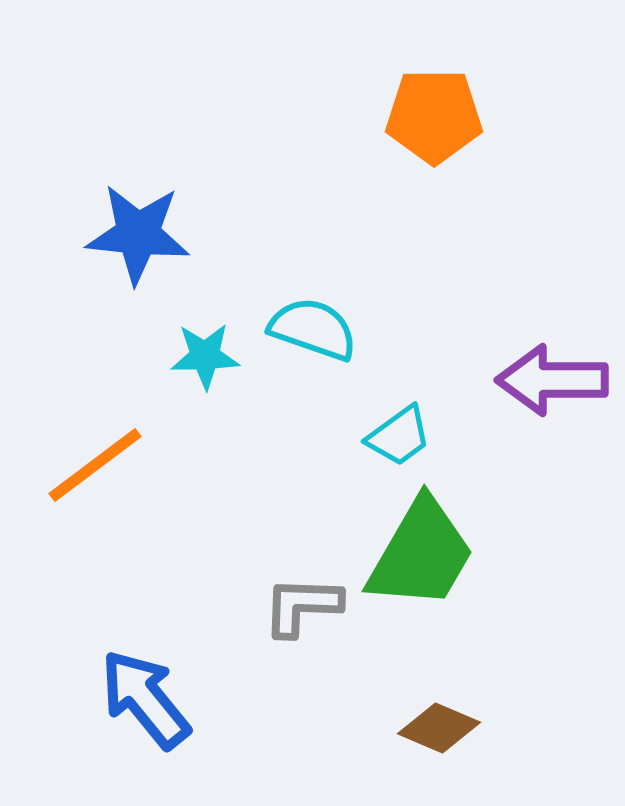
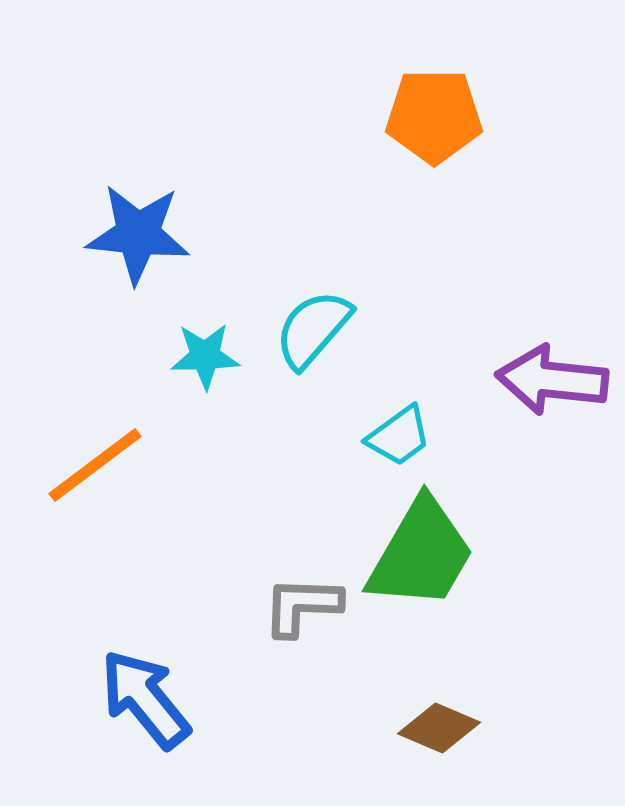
cyan semicircle: rotated 68 degrees counterclockwise
purple arrow: rotated 6 degrees clockwise
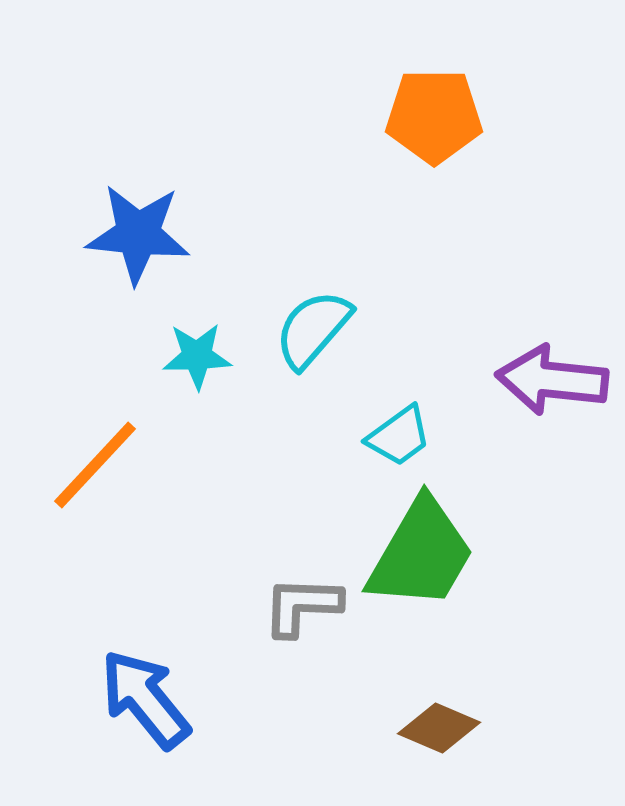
cyan star: moved 8 px left
orange line: rotated 10 degrees counterclockwise
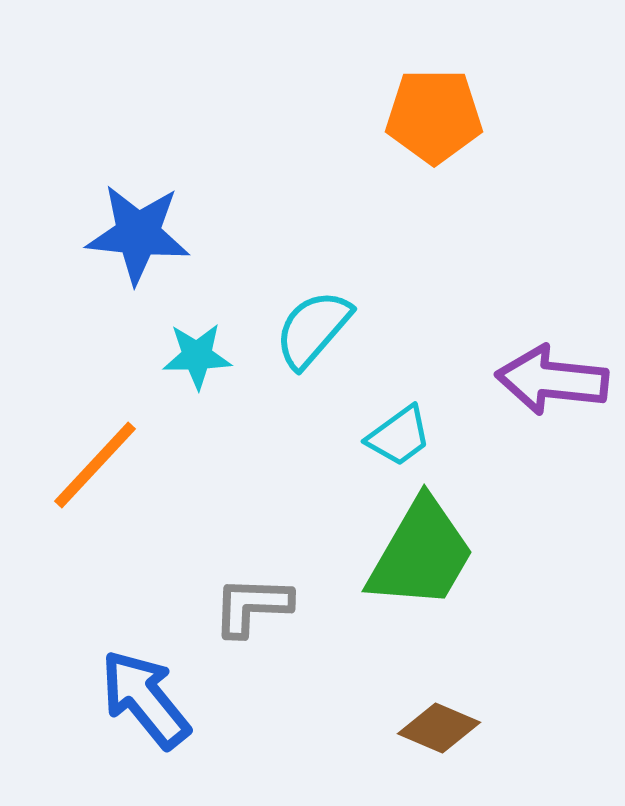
gray L-shape: moved 50 px left
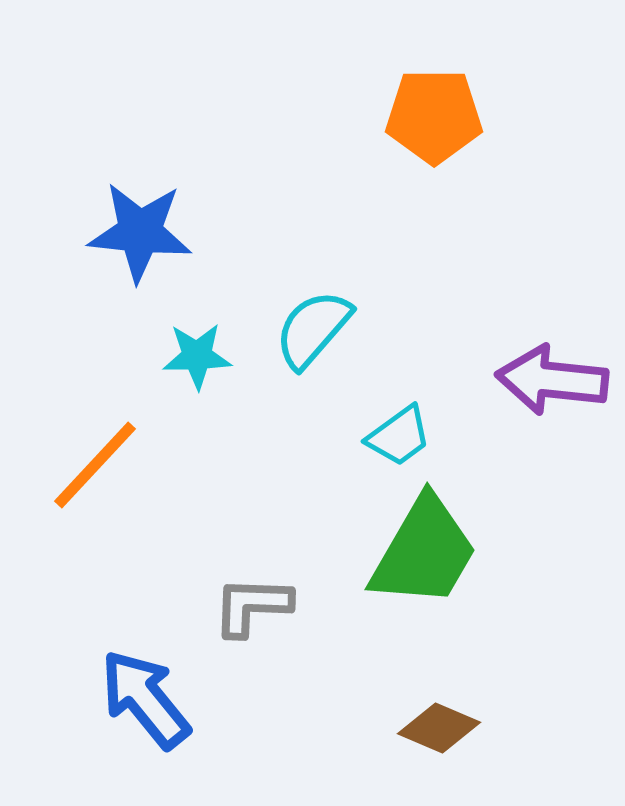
blue star: moved 2 px right, 2 px up
green trapezoid: moved 3 px right, 2 px up
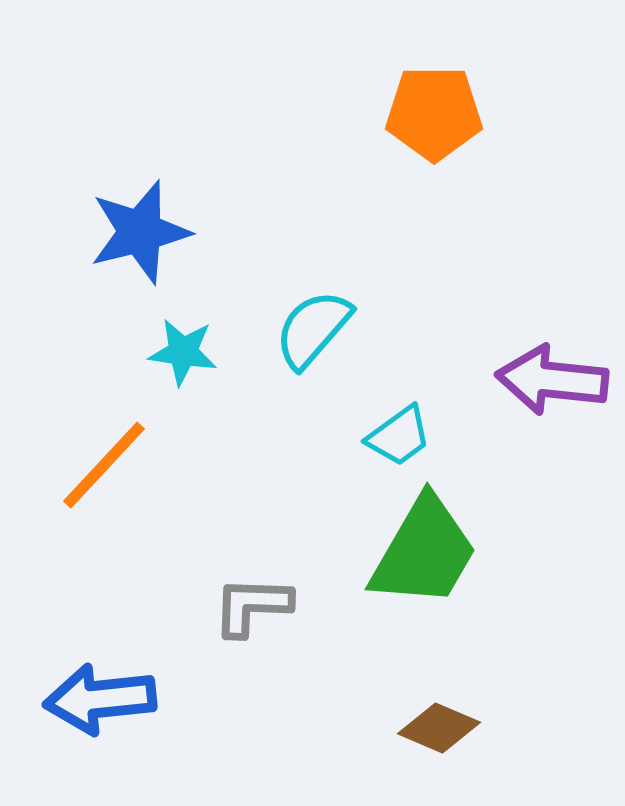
orange pentagon: moved 3 px up
blue star: rotated 20 degrees counterclockwise
cyan star: moved 14 px left, 4 px up; rotated 10 degrees clockwise
orange line: moved 9 px right
blue arrow: moved 45 px left; rotated 57 degrees counterclockwise
